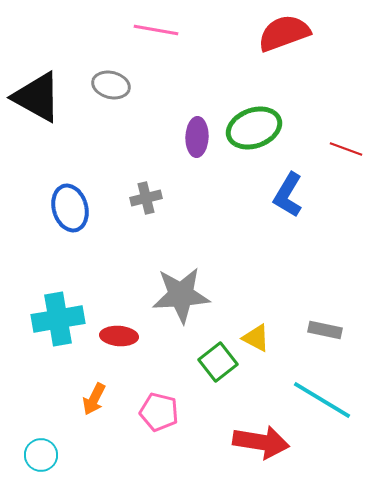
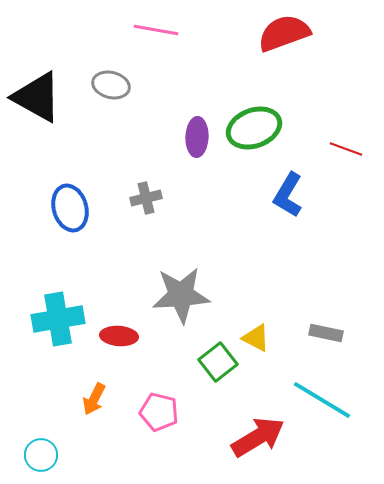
gray rectangle: moved 1 px right, 3 px down
red arrow: moved 3 px left, 5 px up; rotated 40 degrees counterclockwise
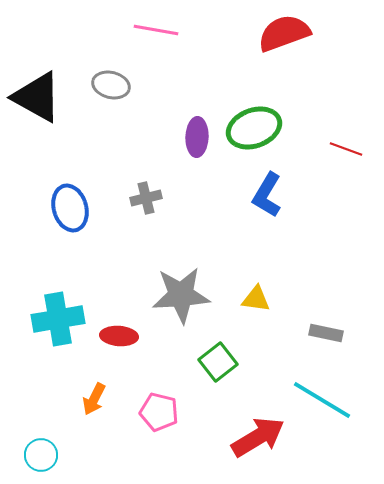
blue L-shape: moved 21 px left
yellow triangle: moved 39 px up; rotated 20 degrees counterclockwise
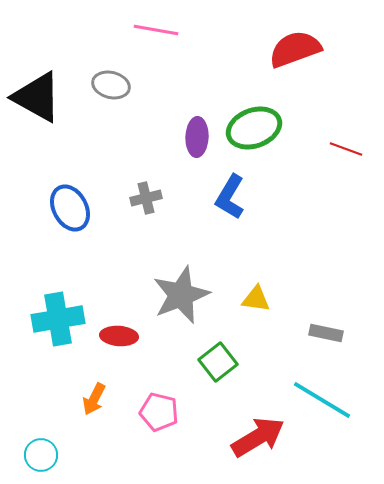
red semicircle: moved 11 px right, 16 px down
blue L-shape: moved 37 px left, 2 px down
blue ellipse: rotated 12 degrees counterclockwise
gray star: rotated 18 degrees counterclockwise
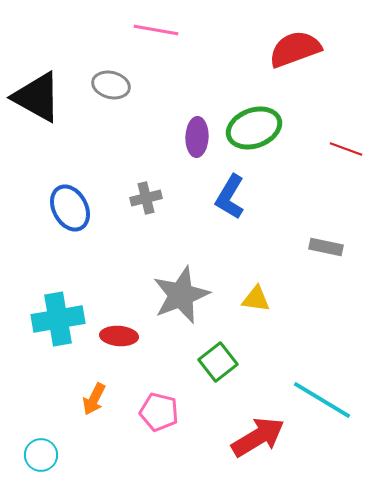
gray rectangle: moved 86 px up
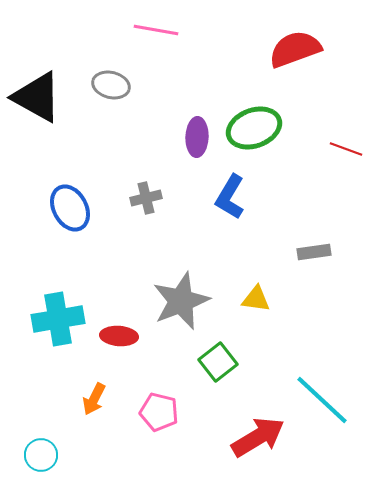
gray rectangle: moved 12 px left, 5 px down; rotated 20 degrees counterclockwise
gray star: moved 6 px down
cyan line: rotated 12 degrees clockwise
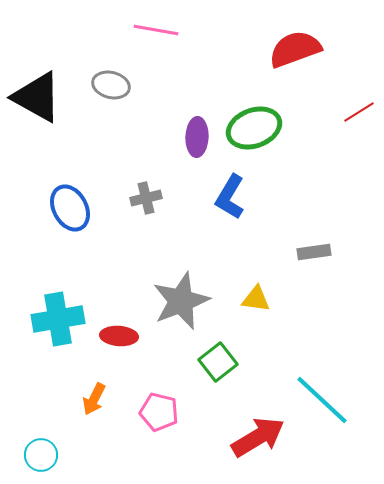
red line: moved 13 px right, 37 px up; rotated 52 degrees counterclockwise
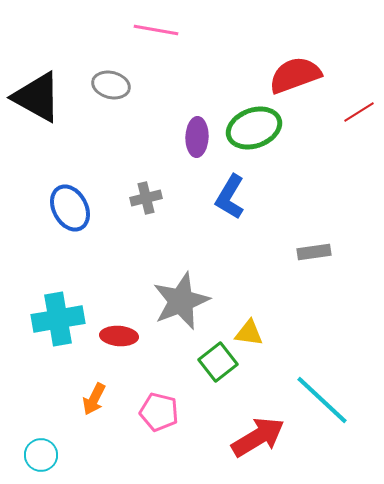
red semicircle: moved 26 px down
yellow triangle: moved 7 px left, 34 px down
